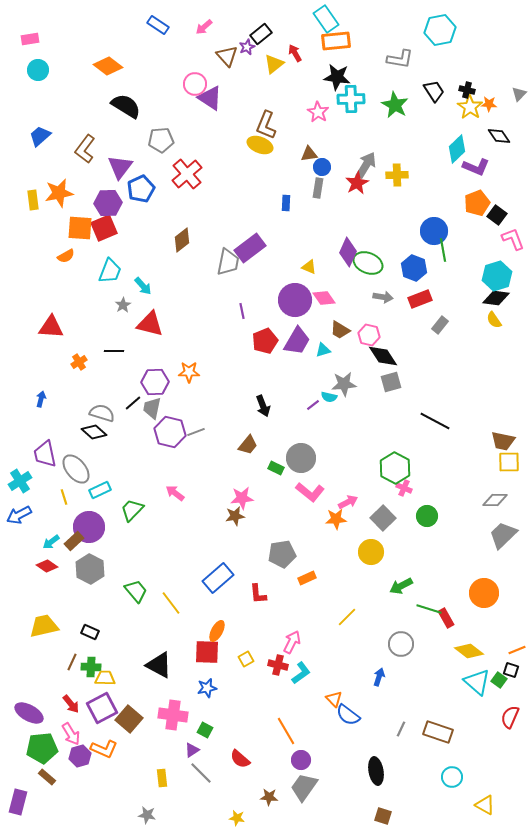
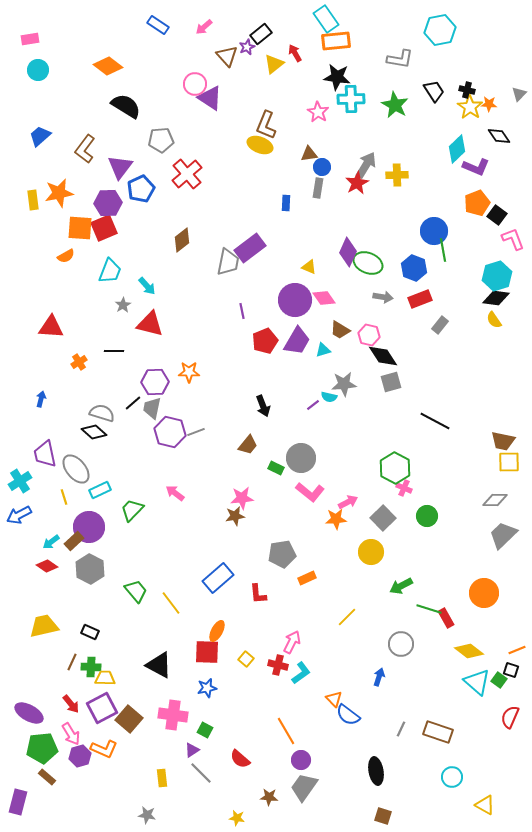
cyan arrow at (143, 286): moved 4 px right
yellow square at (246, 659): rotated 21 degrees counterclockwise
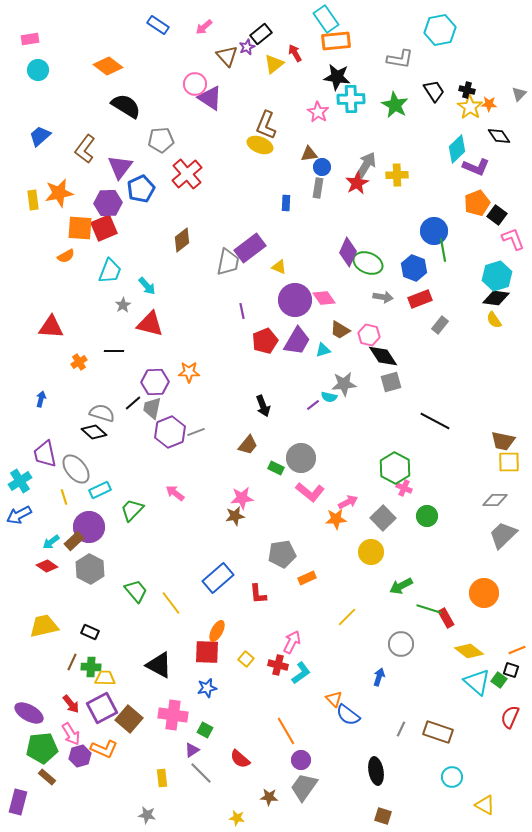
yellow triangle at (309, 267): moved 30 px left
purple hexagon at (170, 432): rotated 24 degrees clockwise
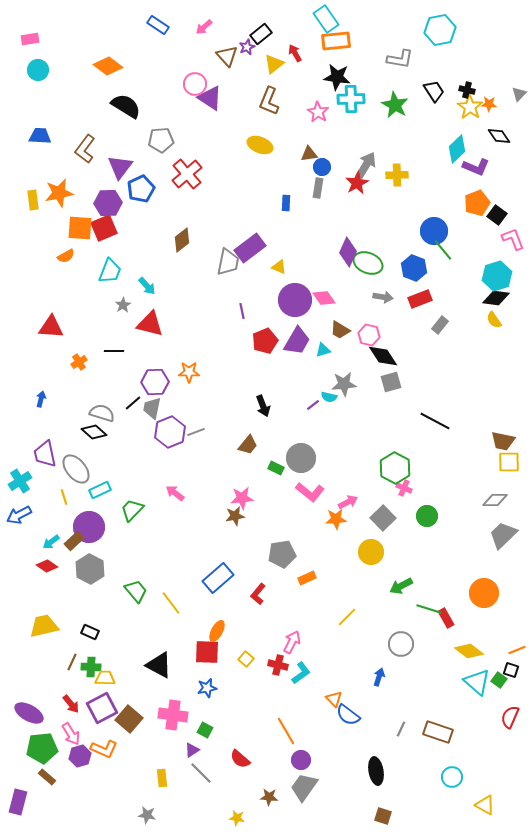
brown L-shape at (266, 125): moved 3 px right, 24 px up
blue trapezoid at (40, 136): rotated 45 degrees clockwise
green line at (443, 250): rotated 30 degrees counterclockwise
red L-shape at (258, 594): rotated 45 degrees clockwise
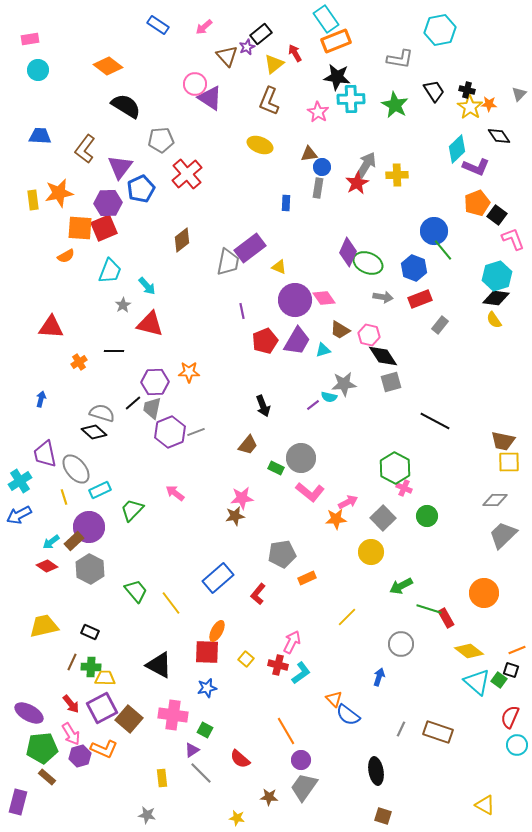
orange rectangle at (336, 41): rotated 16 degrees counterclockwise
cyan circle at (452, 777): moved 65 px right, 32 px up
